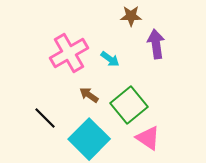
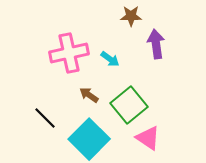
pink cross: rotated 18 degrees clockwise
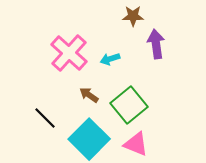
brown star: moved 2 px right
pink cross: rotated 36 degrees counterclockwise
cyan arrow: rotated 126 degrees clockwise
pink triangle: moved 12 px left, 6 px down; rotated 12 degrees counterclockwise
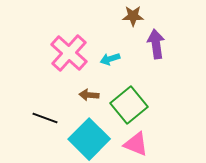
brown arrow: rotated 30 degrees counterclockwise
black line: rotated 25 degrees counterclockwise
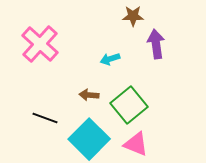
pink cross: moved 29 px left, 9 px up
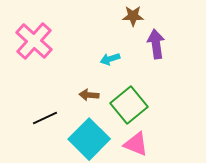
pink cross: moved 6 px left, 3 px up
black line: rotated 45 degrees counterclockwise
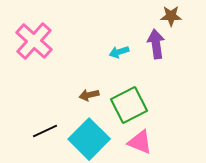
brown star: moved 38 px right
cyan arrow: moved 9 px right, 7 px up
brown arrow: rotated 18 degrees counterclockwise
green square: rotated 12 degrees clockwise
black line: moved 13 px down
pink triangle: moved 4 px right, 2 px up
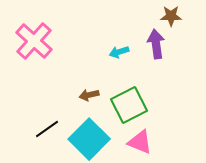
black line: moved 2 px right, 2 px up; rotated 10 degrees counterclockwise
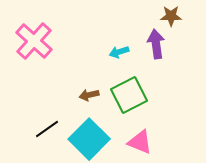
green square: moved 10 px up
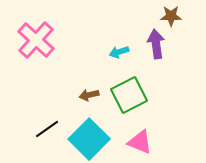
pink cross: moved 2 px right, 1 px up
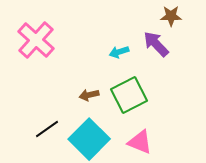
purple arrow: rotated 36 degrees counterclockwise
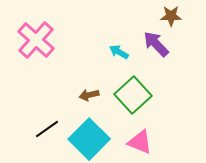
cyan arrow: rotated 48 degrees clockwise
green square: moved 4 px right; rotated 15 degrees counterclockwise
